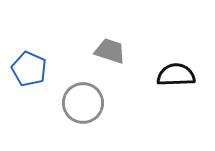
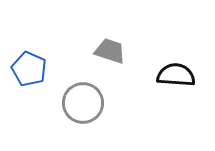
black semicircle: rotated 6 degrees clockwise
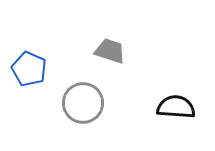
black semicircle: moved 32 px down
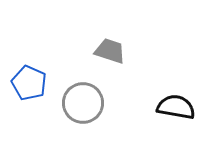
blue pentagon: moved 14 px down
black semicircle: rotated 6 degrees clockwise
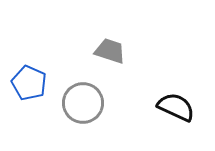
black semicircle: rotated 15 degrees clockwise
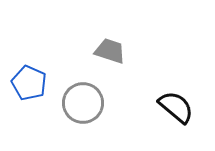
black semicircle: rotated 15 degrees clockwise
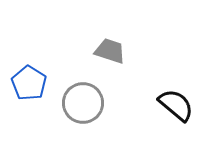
blue pentagon: rotated 8 degrees clockwise
black semicircle: moved 2 px up
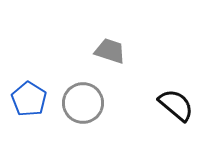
blue pentagon: moved 16 px down
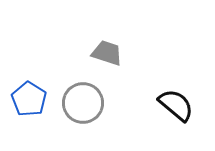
gray trapezoid: moved 3 px left, 2 px down
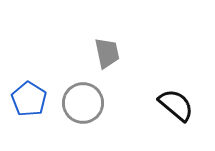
gray trapezoid: rotated 60 degrees clockwise
